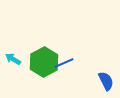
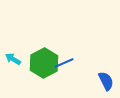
green hexagon: moved 1 px down
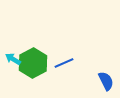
green hexagon: moved 11 px left
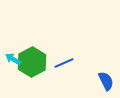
green hexagon: moved 1 px left, 1 px up
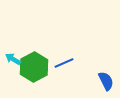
green hexagon: moved 2 px right, 5 px down
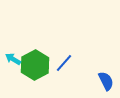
blue line: rotated 24 degrees counterclockwise
green hexagon: moved 1 px right, 2 px up
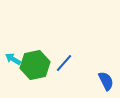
green hexagon: rotated 16 degrees clockwise
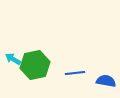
blue line: moved 11 px right, 10 px down; rotated 42 degrees clockwise
blue semicircle: rotated 54 degrees counterclockwise
